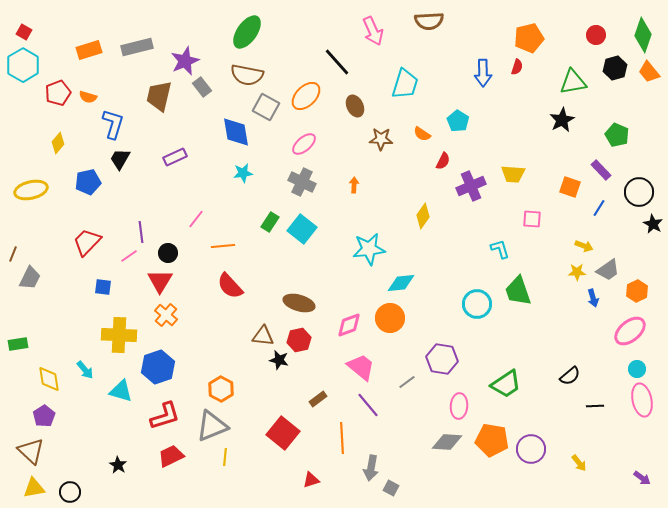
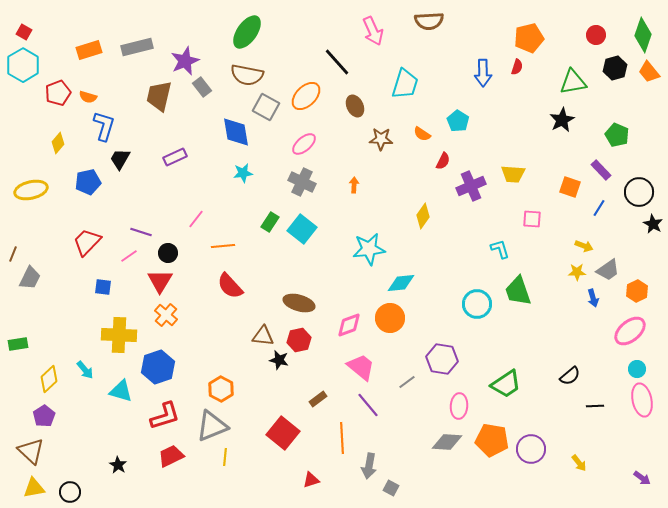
blue L-shape at (113, 124): moved 9 px left, 2 px down
purple line at (141, 232): rotated 65 degrees counterclockwise
yellow diamond at (49, 379): rotated 56 degrees clockwise
gray arrow at (371, 468): moved 2 px left, 2 px up
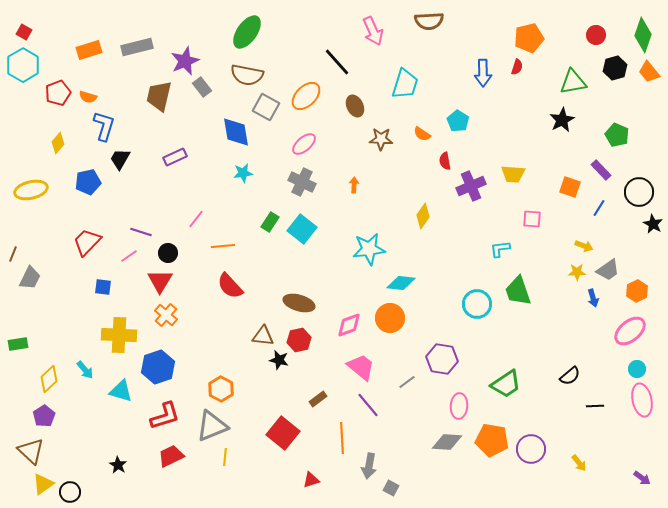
red semicircle at (443, 161): moved 2 px right; rotated 144 degrees clockwise
cyan L-shape at (500, 249): rotated 80 degrees counterclockwise
cyan diamond at (401, 283): rotated 12 degrees clockwise
yellow triangle at (34, 488): moved 9 px right, 4 px up; rotated 25 degrees counterclockwise
